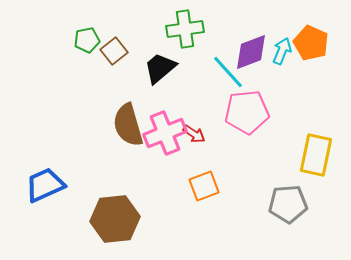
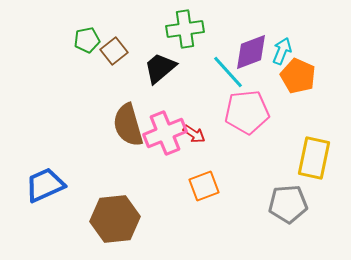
orange pentagon: moved 13 px left, 33 px down
yellow rectangle: moved 2 px left, 3 px down
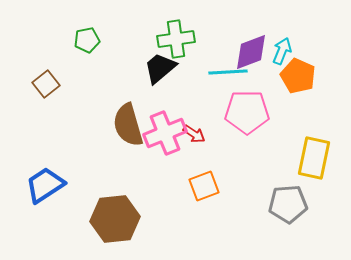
green cross: moved 9 px left, 10 px down
brown square: moved 68 px left, 33 px down
cyan line: rotated 51 degrees counterclockwise
pink pentagon: rotated 6 degrees clockwise
blue trapezoid: rotated 9 degrees counterclockwise
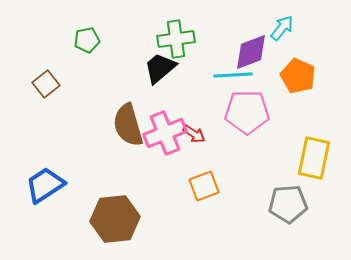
cyan arrow: moved 23 px up; rotated 16 degrees clockwise
cyan line: moved 5 px right, 3 px down
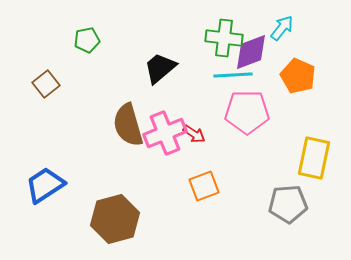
green cross: moved 48 px right, 1 px up; rotated 15 degrees clockwise
brown hexagon: rotated 9 degrees counterclockwise
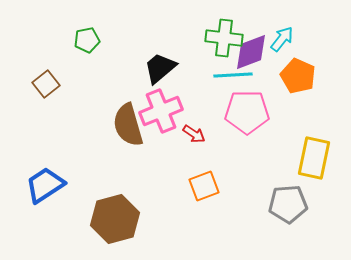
cyan arrow: moved 11 px down
pink cross: moved 4 px left, 22 px up
